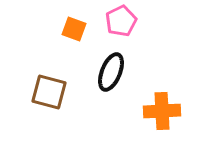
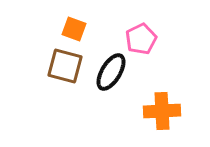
pink pentagon: moved 20 px right, 18 px down
black ellipse: rotated 9 degrees clockwise
brown square: moved 16 px right, 26 px up
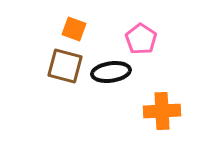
pink pentagon: rotated 12 degrees counterclockwise
black ellipse: rotated 51 degrees clockwise
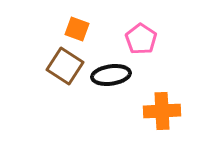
orange square: moved 3 px right
brown square: rotated 18 degrees clockwise
black ellipse: moved 3 px down
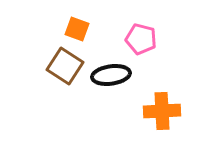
pink pentagon: rotated 20 degrees counterclockwise
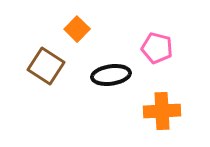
orange square: rotated 25 degrees clockwise
pink pentagon: moved 16 px right, 9 px down
brown square: moved 19 px left
